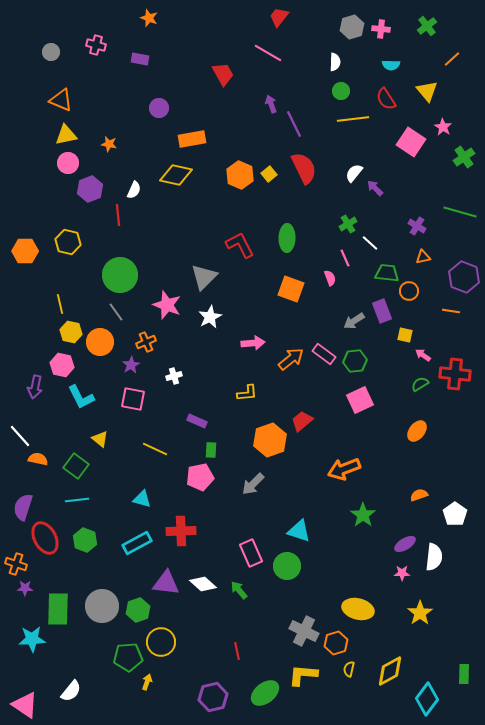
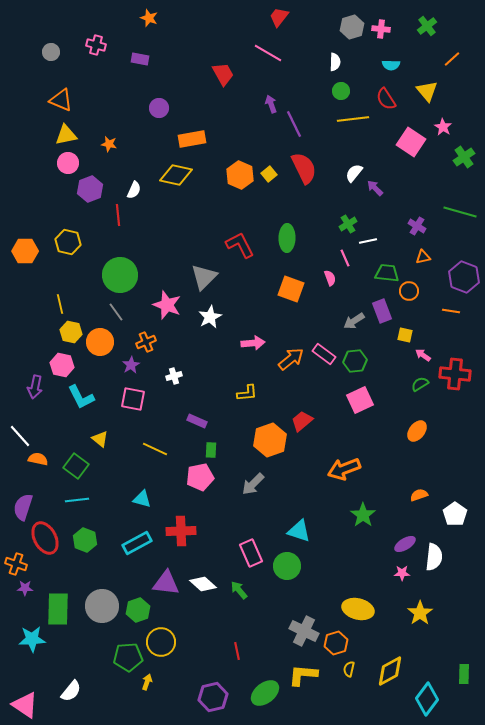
white line at (370, 243): moved 2 px left, 2 px up; rotated 54 degrees counterclockwise
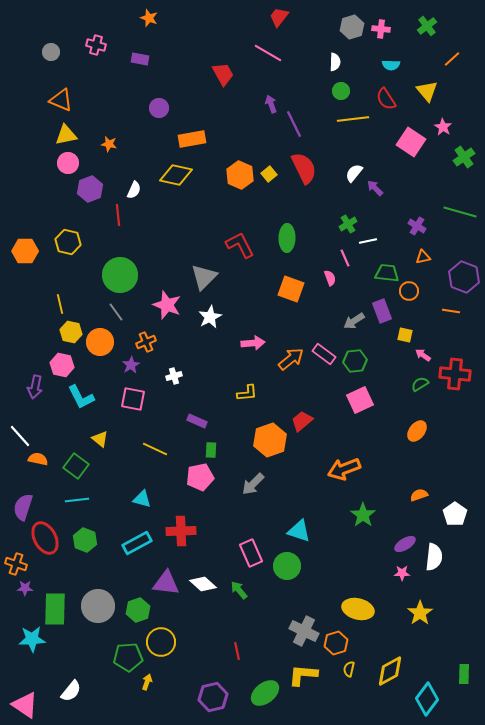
gray circle at (102, 606): moved 4 px left
green rectangle at (58, 609): moved 3 px left
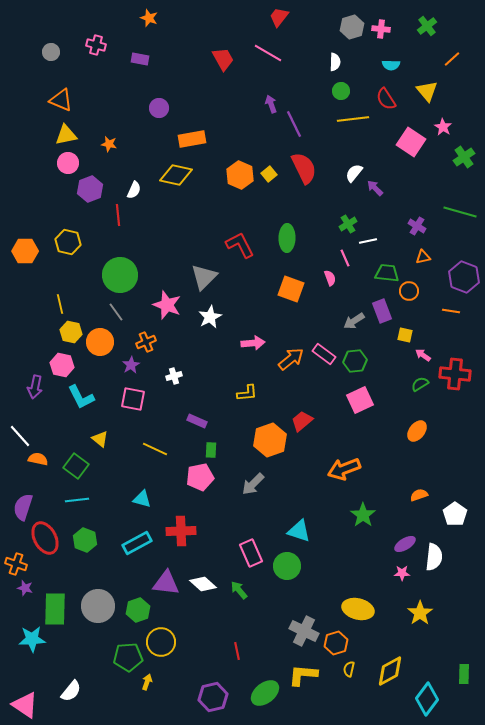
red trapezoid at (223, 74): moved 15 px up
purple star at (25, 588): rotated 14 degrees clockwise
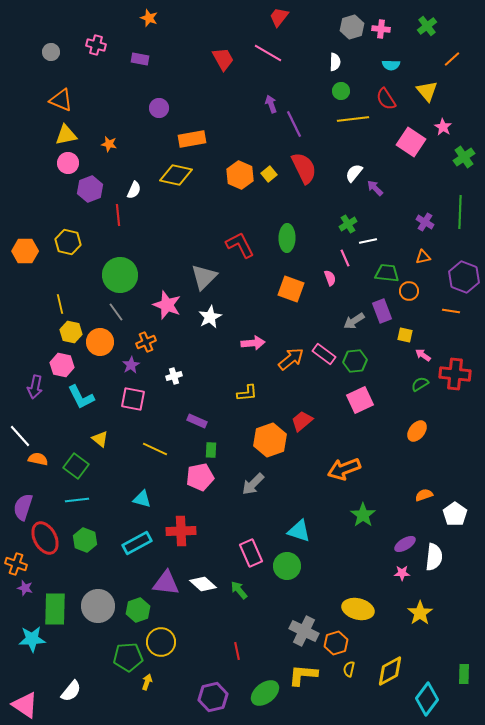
green line at (460, 212): rotated 76 degrees clockwise
purple cross at (417, 226): moved 8 px right, 4 px up
orange semicircle at (419, 495): moved 5 px right
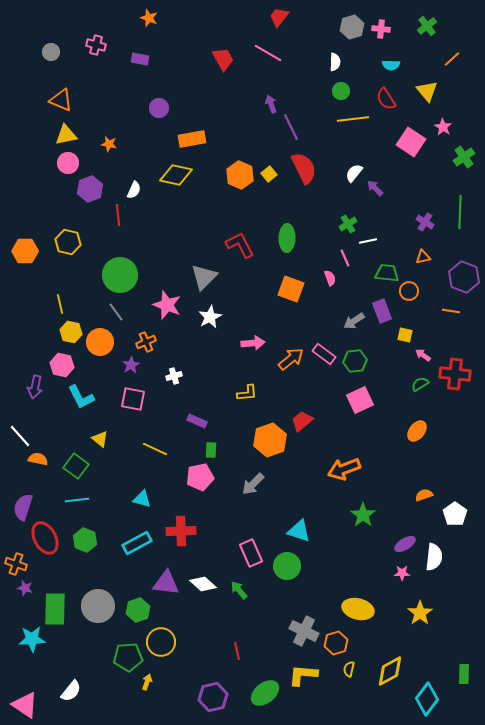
purple line at (294, 124): moved 3 px left, 3 px down
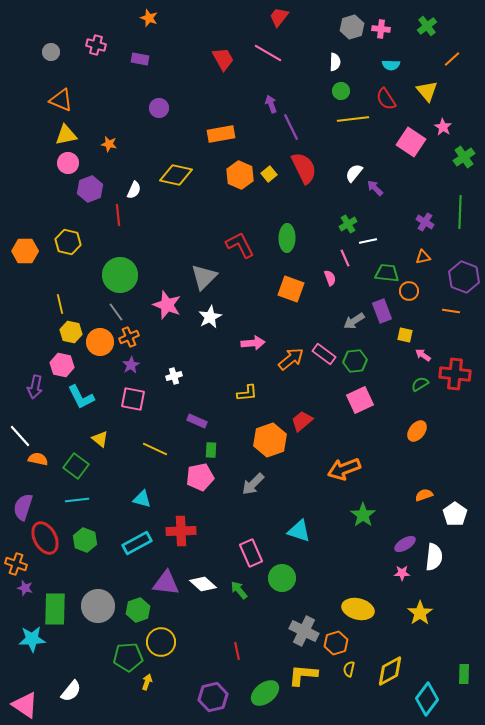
orange rectangle at (192, 139): moved 29 px right, 5 px up
orange cross at (146, 342): moved 17 px left, 5 px up
green circle at (287, 566): moved 5 px left, 12 px down
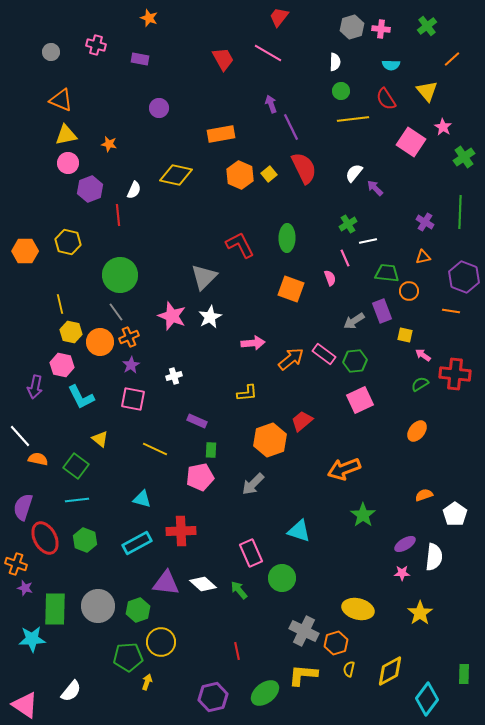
pink star at (167, 305): moved 5 px right, 11 px down
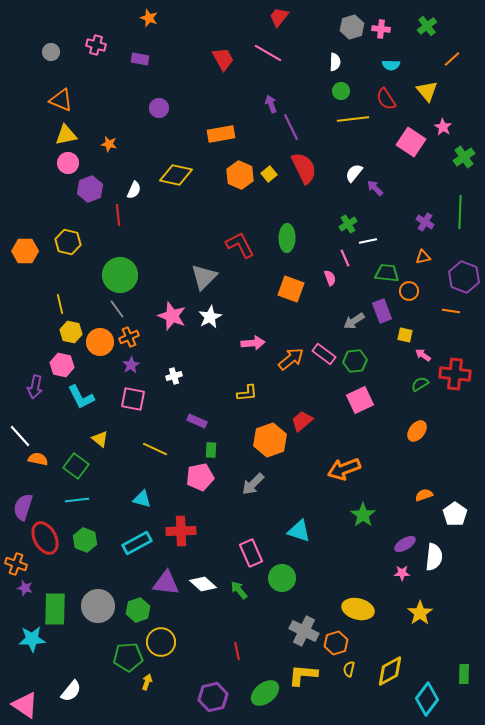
gray line at (116, 312): moved 1 px right, 3 px up
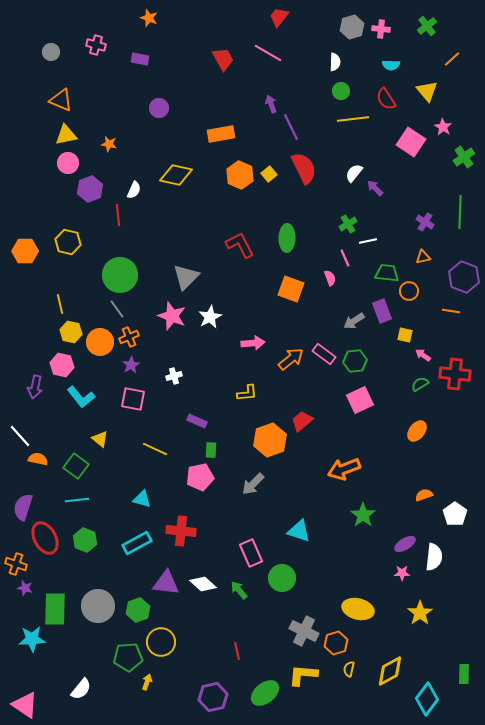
gray triangle at (204, 277): moved 18 px left
cyan L-shape at (81, 397): rotated 12 degrees counterclockwise
red cross at (181, 531): rotated 8 degrees clockwise
white semicircle at (71, 691): moved 10 px right, 2 px up
